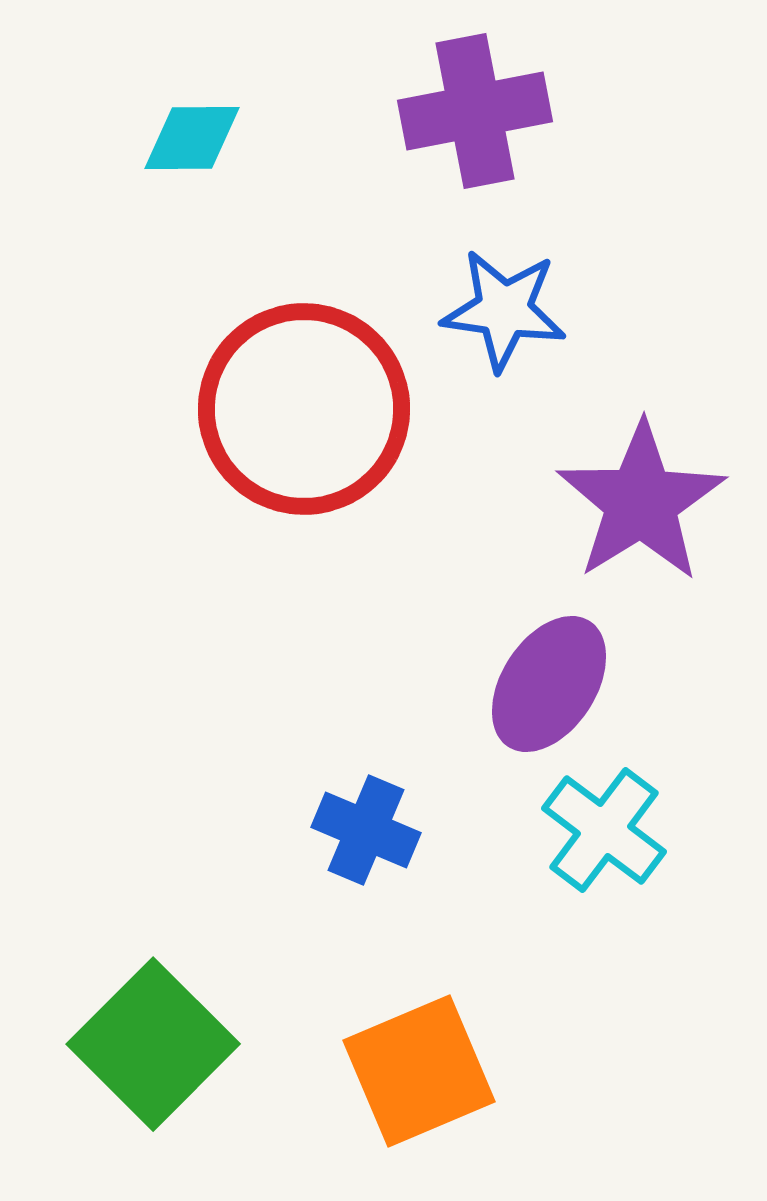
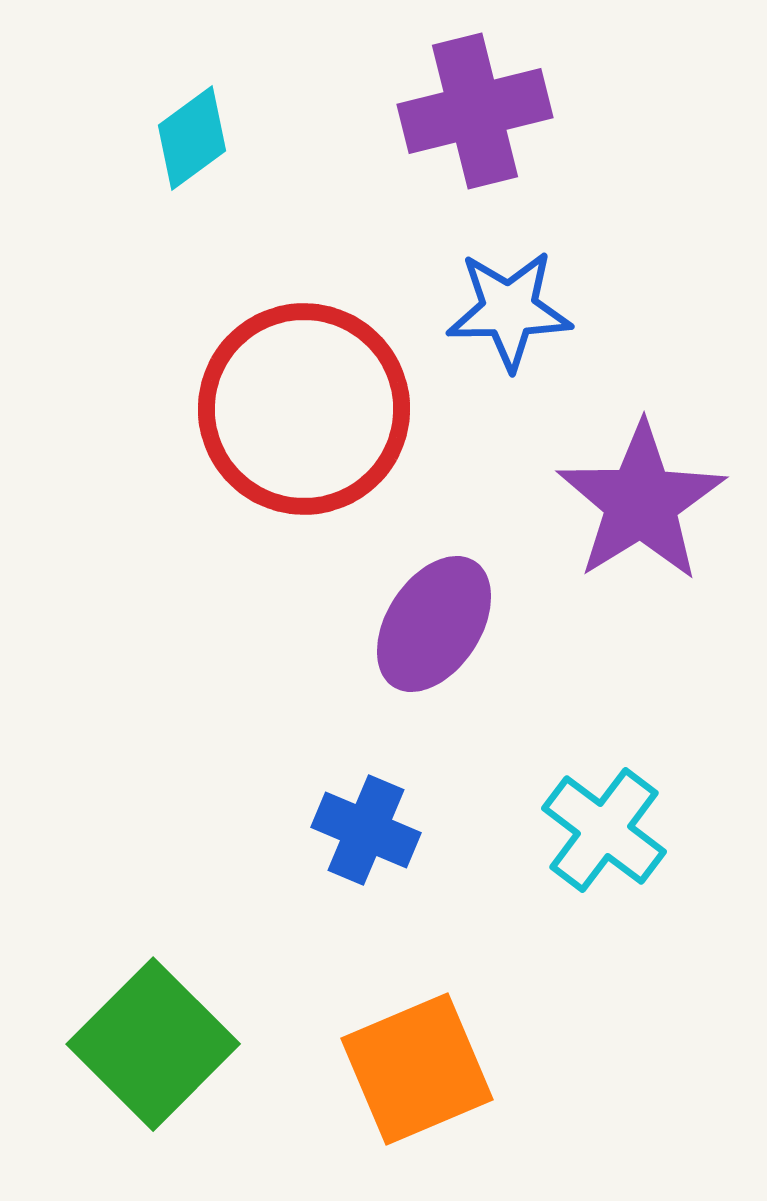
purple cross: rotated 3 degrees counterclockwise
cyan diamond: rotated 36 degrees counterclockwise
blue star: moved 5 px right; rotated 9 degrees counterclockwise
purple ellipse: moved 115 px left, 60 px up
orange square: moved 2 px left, 2 px up
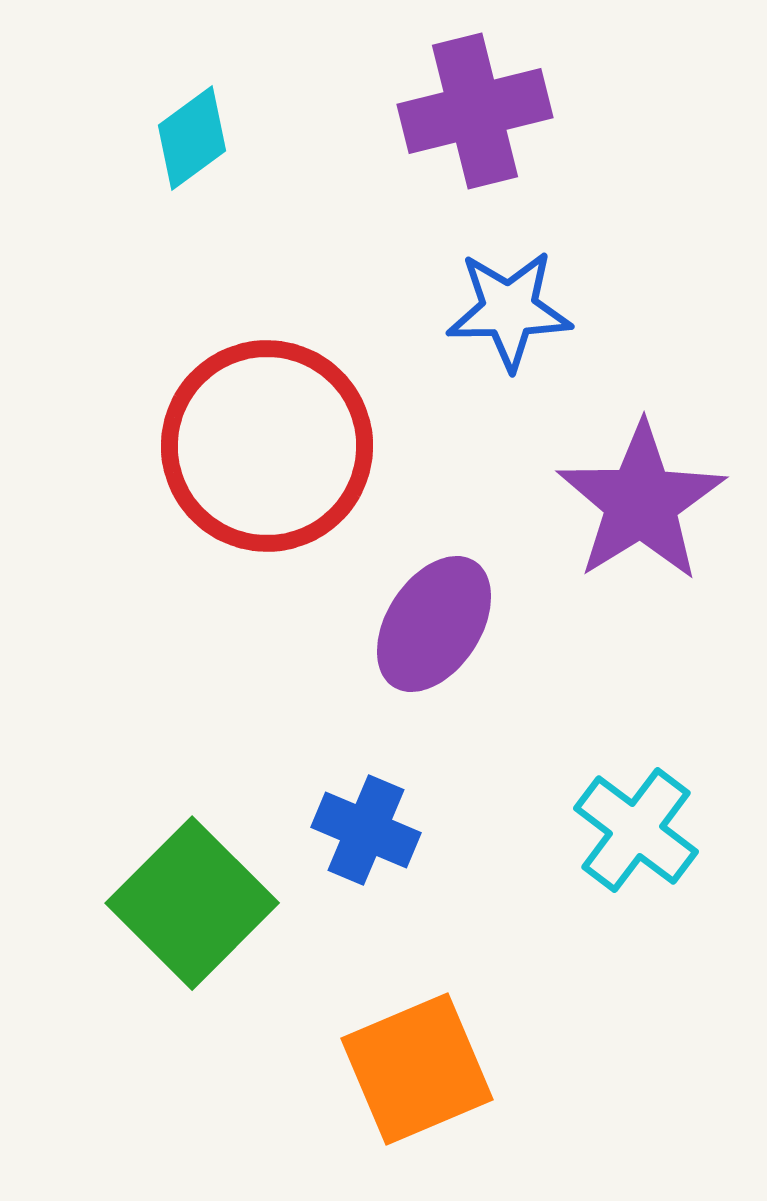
red circle: moved 37 px left, 37 px down
cyan cross: moved 32 px right
green square: moved 39 px right, 141 px up
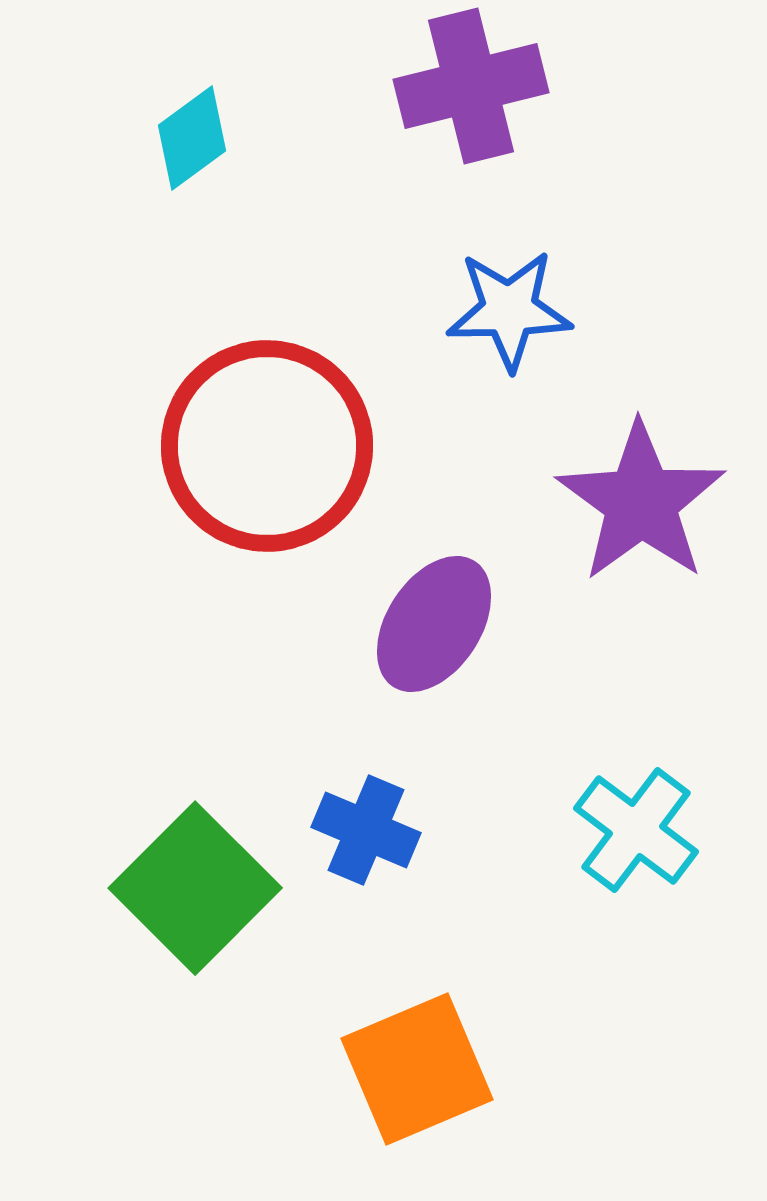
purple cross: moved 4 px left, 25 px up
purple star: rotated 4 degrees counterclockwise
green square: moved 3 px right, 15 px up
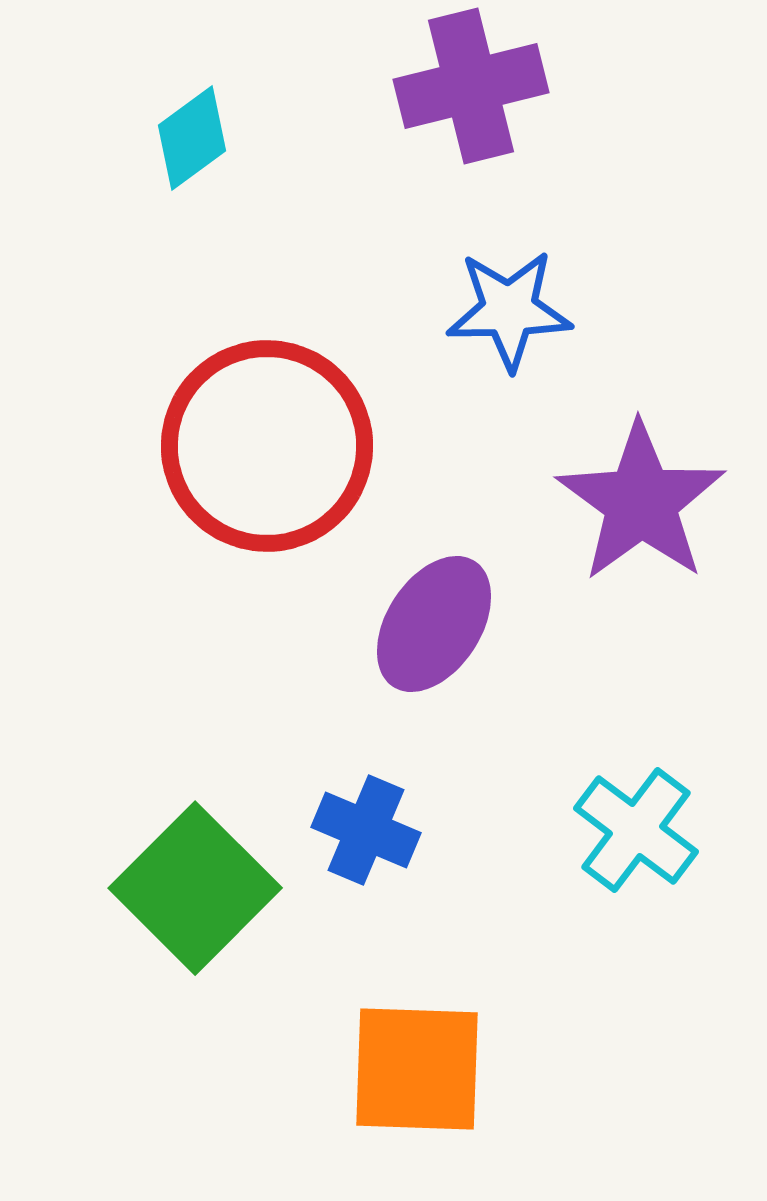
orange square: rotated 25 degrees clockwise
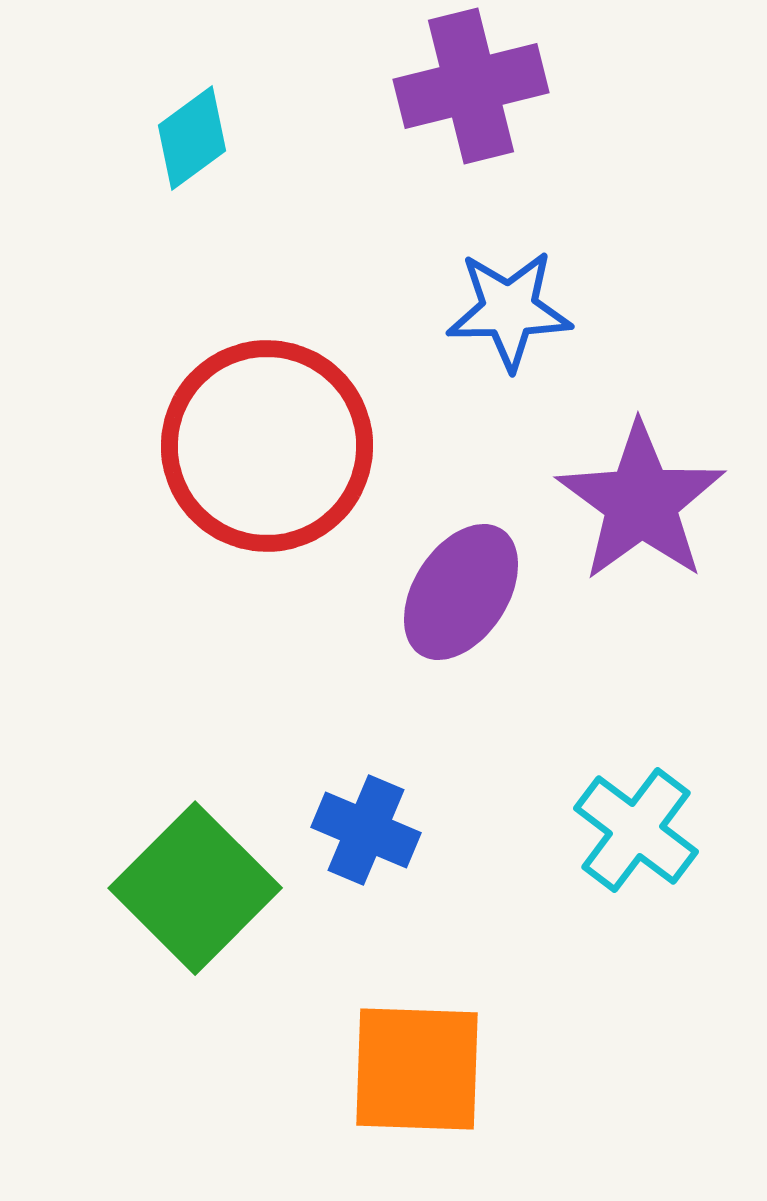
purple ellipse: moved 27 px right, 32 px up
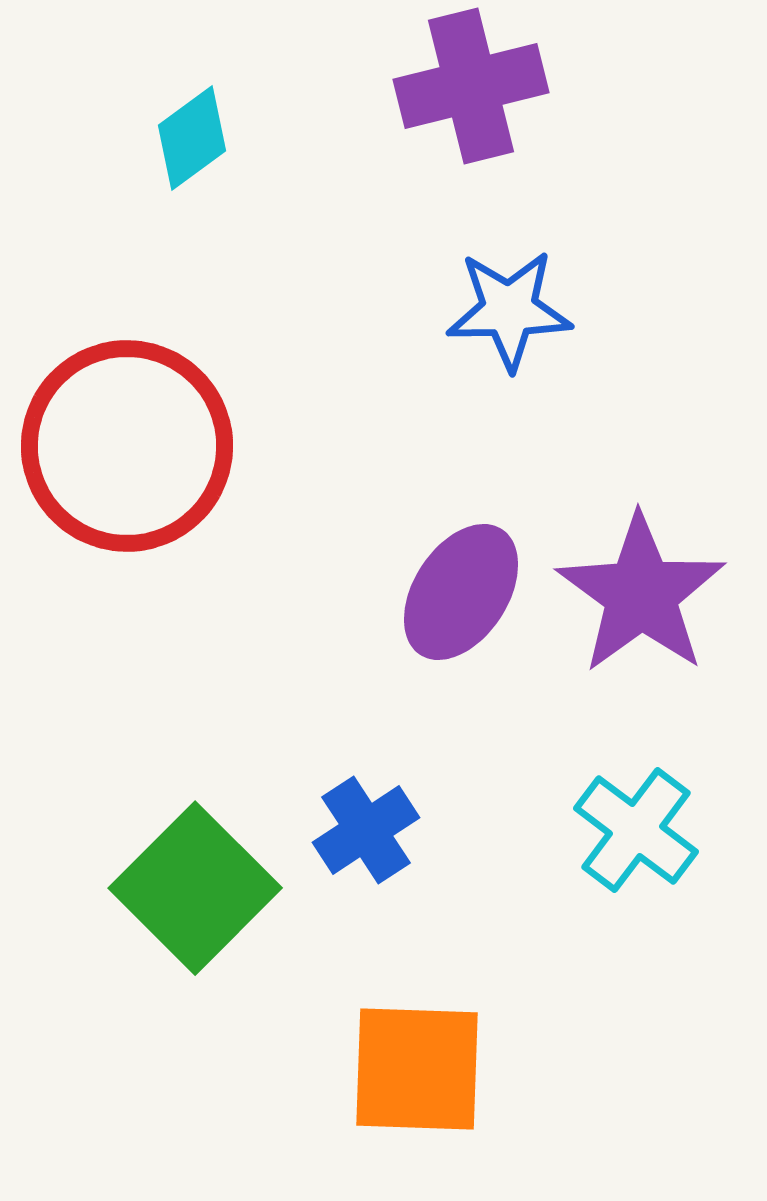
red circle: moved 140 px left
purple star: moved 92 px down
blue cross: rotated 34 degrees clockwise
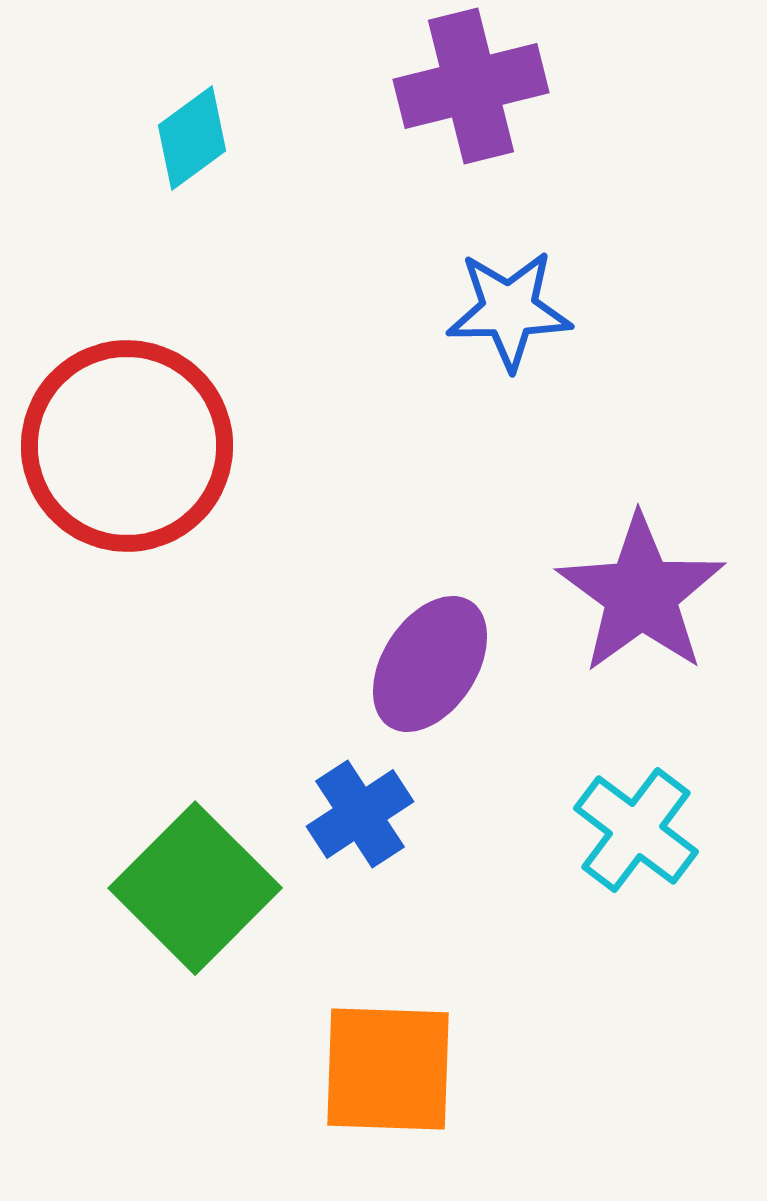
purple ellipse: moved 31 px left, 72 px down
blue cross: moved 6 px left, 16 px up
orange square: moved 29 px left
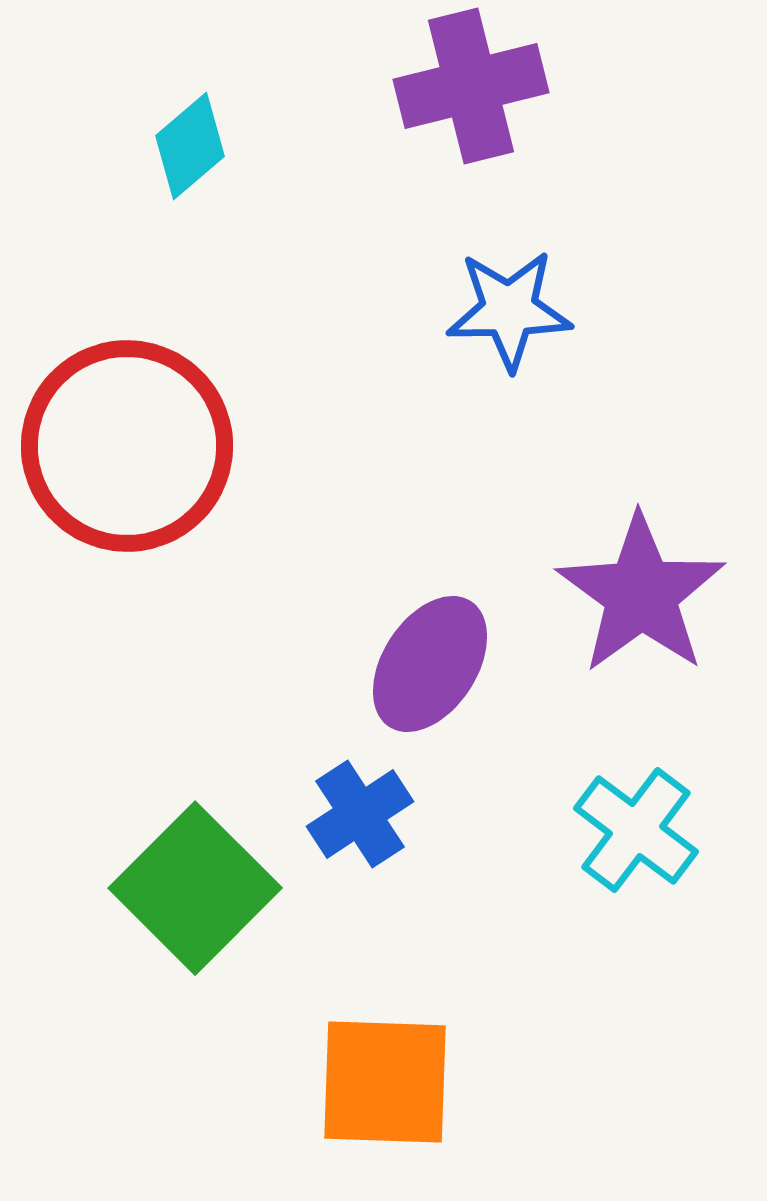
cyan diamond: moved 2 px left, 8 px down; rotated 4 degrees counterclockwise
orange square: moved 3 px left, 13 px down
